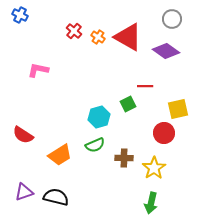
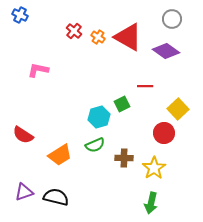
green square: moved 6 px left
yellow square: rotated 30 degrees counterclockwise
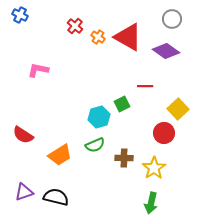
red cross: moved 1 px right, 5 px up
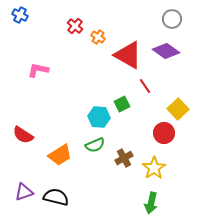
red triangle: moved 18 px down
red line: rotated 56 degrees clockwise
cyan hexagon: rotated 20 degrees clockwise
brown cross: rotated 30 degrees counterclockwise
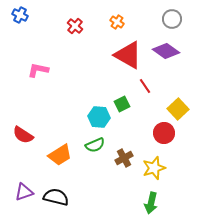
orange cross: moved 19 px right, 15 px up
yellow star: rotated 15 degrees clockwise
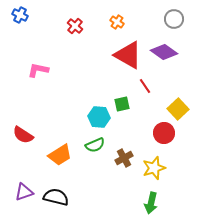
gray circle: moved 2 px right
purple diamond: moved 2 px left, 1 px down
green square: rotated 14 degrees clockwise
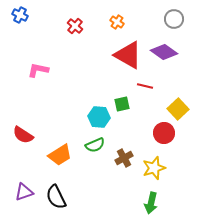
red line: rotated 42 degrees counterclockwise
black semicircle: rotated 130 degrees counterclockwise
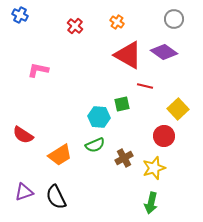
red circle: moved 3 px down
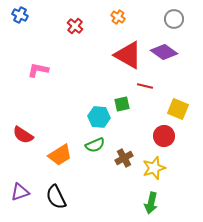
orange cross: moved 1 px right, 5 px up
yellow square: rotated 25 degrees counterclockwise
purple triangle: moved 4 px left
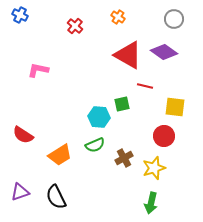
yellow square: moved 3 px left, 2 px up; rotated 15 degrees counterclockwise
